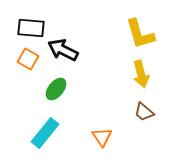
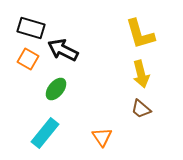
black rectangle: rotated 12 degrees clockwise
brown trapezoid: moved 3 px left, 3 px up
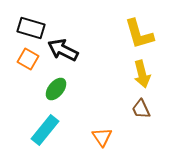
yellow L-shape: moved 1 px left
yellow arrow: moved 1 px right
brown trapezoid: rotated 25 degrees clockwise
cyan rectangle: moved 3 px up
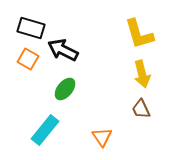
green ellipse: moved 9 px right
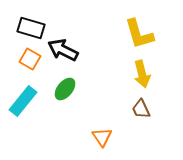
orange square: moved 2 px right
cyan rectangle: moved 22 px left, 29 px up
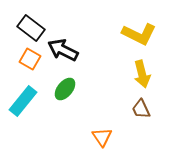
black rectangle: rotated 20 degrees clockwise
yellow L-shape: rotated 48 degrees counterclockwise
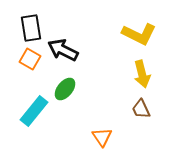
black rectangle: rotated 44 degrees clockwise
cyan rectangle: moved 11 px right, 10 px down
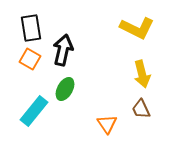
yellow L-shape: moved 2 px left, 6 px up
black arrow: rotated 76 degrees clockwise
green ellipse: rotated 10 degrees counterclockwise
orange triangle: moved 5 px right, 13 px up
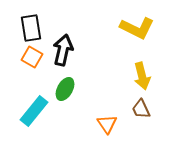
orange square: moved 2 px right, 2 px up
yellow arrow: moved 2 px down
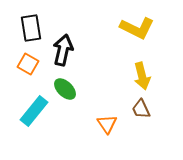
orange square: moved 4 px left, 7 px down
green ellipse: rotated 75 degrees counterclockwise
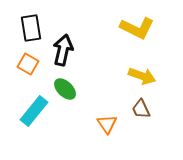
yellow arrow: rotated 56 degrees counterclockwise
